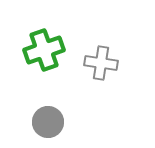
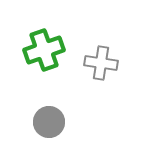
gray circle: moved 1 px right
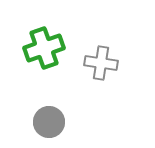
green cross: moved 2 px up
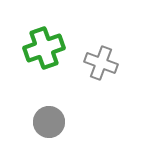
gray cross: rotated 12 degrees clockwise
